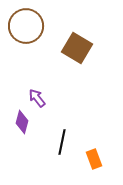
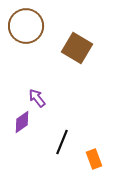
purple diamond: rotated 40 degrees clockwise
black line: rotated 10 degrees clockwise
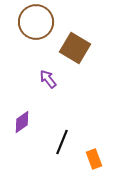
brown circle: moved 10 px right, 4 px up
brown square: moved 2 px left
purple arrow: moved 11 px right, 19 px up
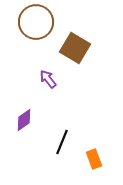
purple diamond: moved 2 px right, 2 px up
